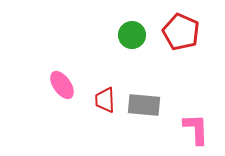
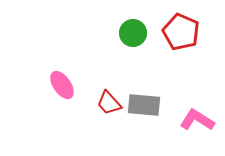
green circle: moved 1 px right, 2 px up
red trapezoid: moved 4 px right, 3 px down; rotated 40 degrees counterclockwise
pink L-shape: moved 1 px right, 9 px up; rotated 56 degrees counterclockwise
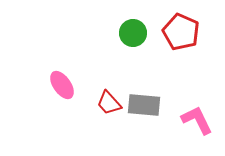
pink L-shape: rotated 32 degrees clockwise
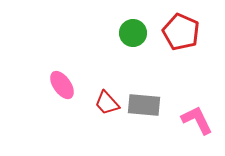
red trapezoid: moved 2 px left
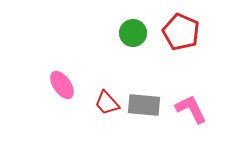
pink L-shape: moved 6 px left, 11 px up
